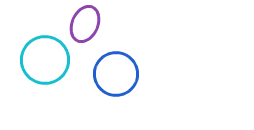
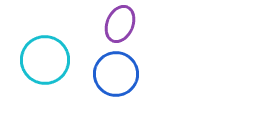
purple ellipse: moved 35 px right
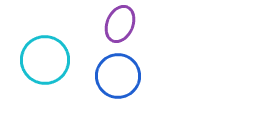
blue circle: moved 2 px right, 2 px down
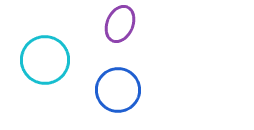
blue circle: moved 14 px down
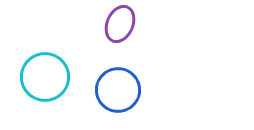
cyan circle: moved 17 px down
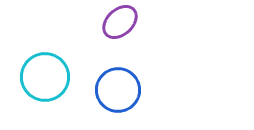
purple ellipse: moved 2 px up; rotated 24 degrees clockwise
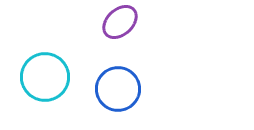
blue circle: moved 1 px up
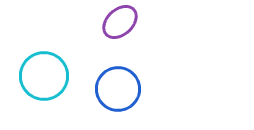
cyan circle: moved 1 px left, 1 px up
